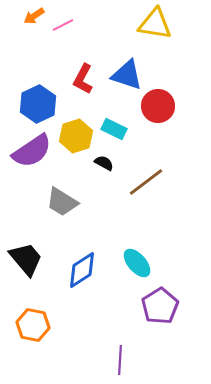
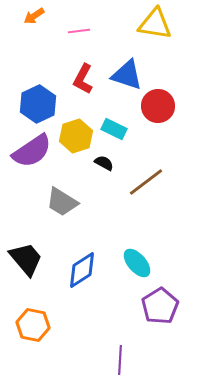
pink line: moved 16 px right, 6 px down; rotated 20 degrees clockwise
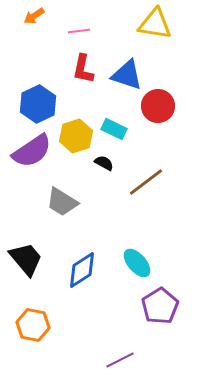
red L-shape: moved 10 px up; rotated 16 degrees counterclockwise
purple line: rotated 60 degrees clockwise
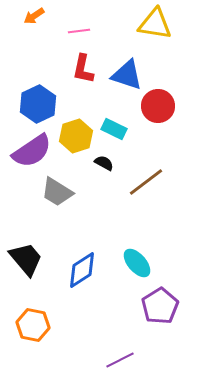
gray trapezoid: moved 5 px left, 10 px up
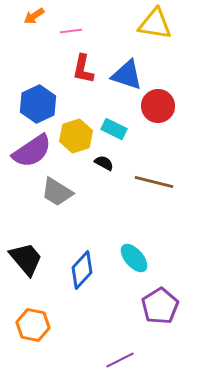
pink line: moved 8 px left
brown line: moved 8 px right; rotated 51 degrees clockwise
cyan ellipse: moved 3 px left, 5 px up
blue diamond: rotated 15 degrees counterclockwise
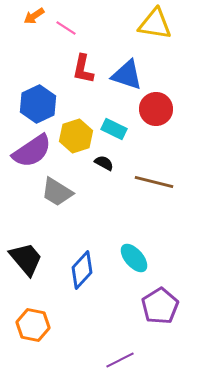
pink line: moved 5 px left, 3 px up; rotated 40 degrees clockwise
red circle: moved 2 px left, 3 px down
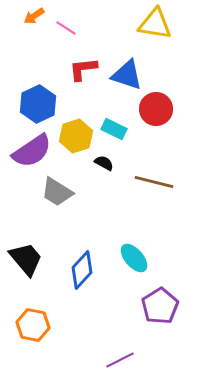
red L-shape: rotated 72 degrees clockwise
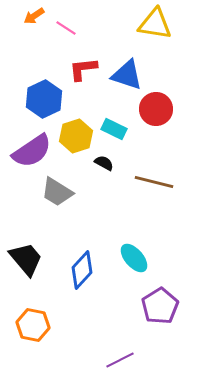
blue hexagon: moved 6 px right, 5 px up
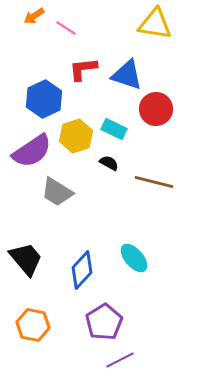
black semicircle: moved 5 px right
purple pentagon: moved 56 px left, 16 px down
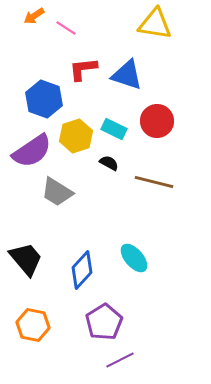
blue hexagon: rotated 15 degrees counterclockwise
red circle: moved 1 px right, 12 px down
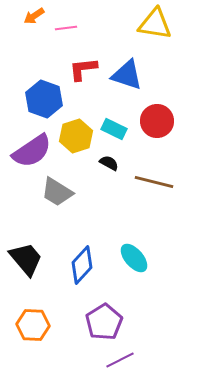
pink line: rotated 40 degrees counterclockwise
blue diamond: moved 5 px up
orange hexagon: rotated 8 degrees counterclockwise
